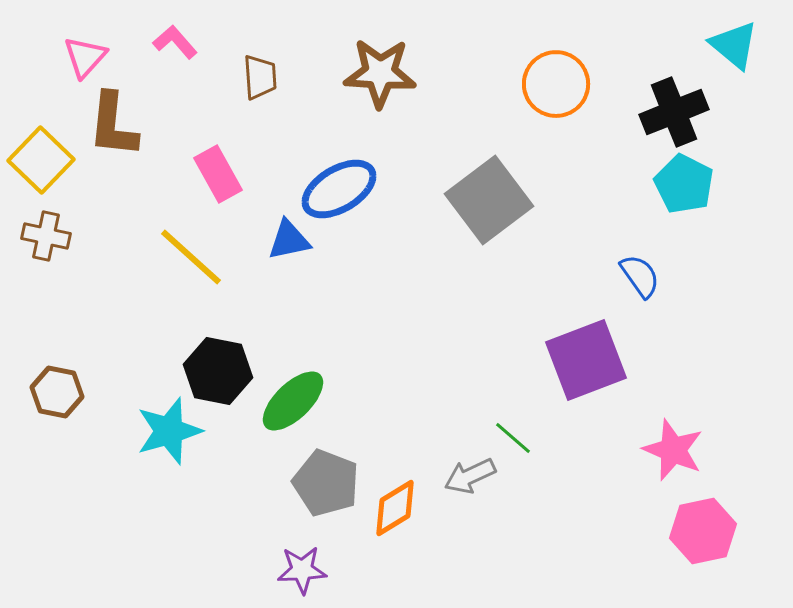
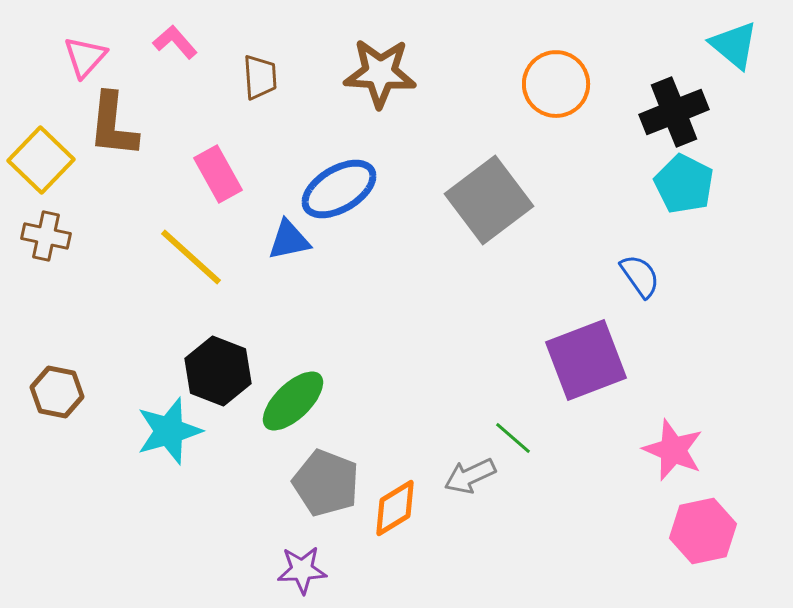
black hexagon: rotated 10 degrees clockwise
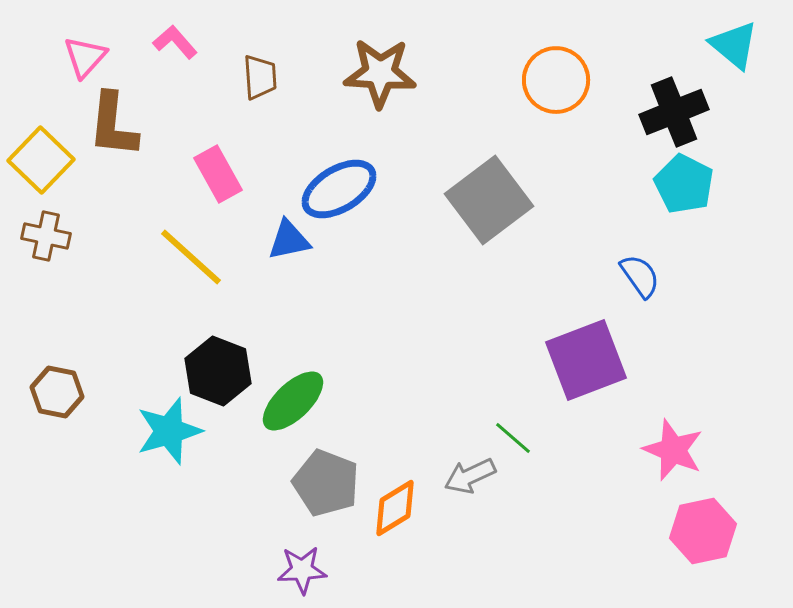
orange circle: moved 4 px up
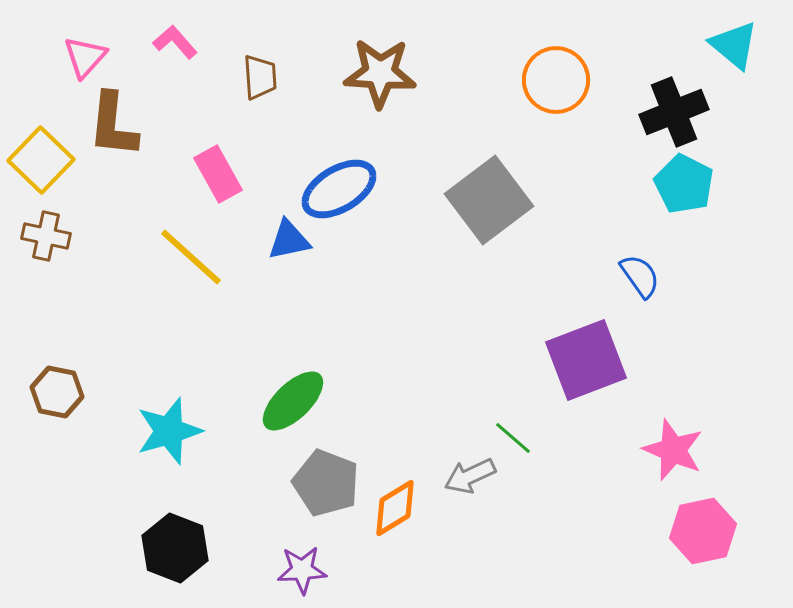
black hexagon: moved 43 px left, 177 px down
